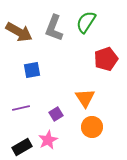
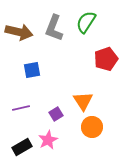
brown arrow: rotated 16 degrees counterclockwise
orange triangle: moved 2 px left, 3 px down
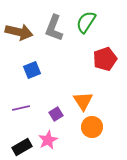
red pentagon: moved 1 px left
blue square: rotated 12 degrees counterclockwise
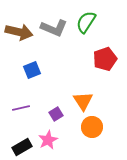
gray L-shape: rotated 88 degrees counterclockwise
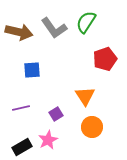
gray L-shape: rotated 32 degrees clockwise
blue square: rotated 18 degrees clockwise
orange triangle: moved 2 px right, 5 px up
